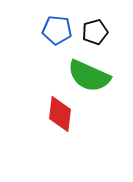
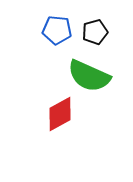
red diamond: rotated 54 degrees clockwise
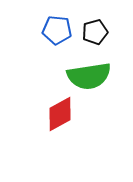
green semicircle: rotated 33 degrees counterclockwise
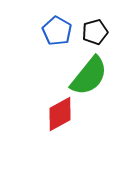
blue pentagon: moved 1 px down; rotated 24 degrees clockwise
green semicircle: rotated 42 degrees counterclockwise
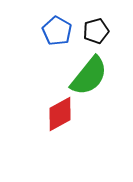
black pentagon: moved 1 px right, 1 px up
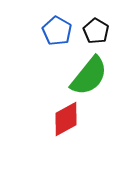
black pentagon: rotated 25 degrees counterclockwise
red diamond: moved 6 px right, 5 px down
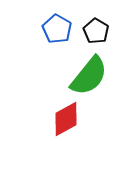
blue pentagon: moved 2 px up
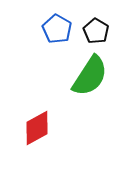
green semicircle: moved 1 px right; rotated 6 degrees counterclockwise
red diamond: moved 29 px left, 9 px down
